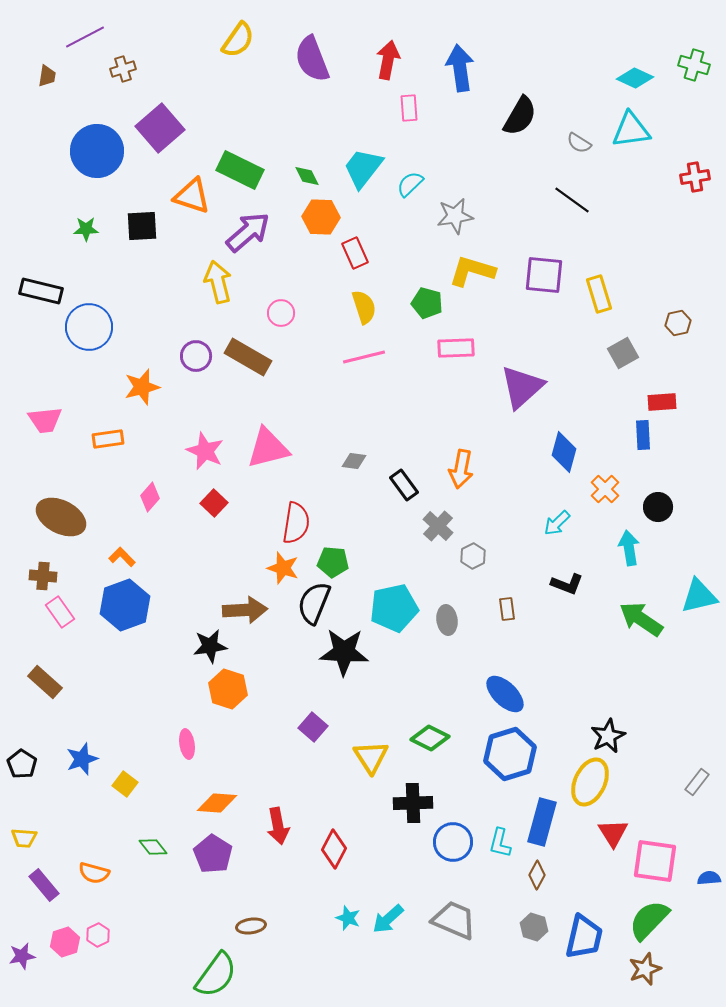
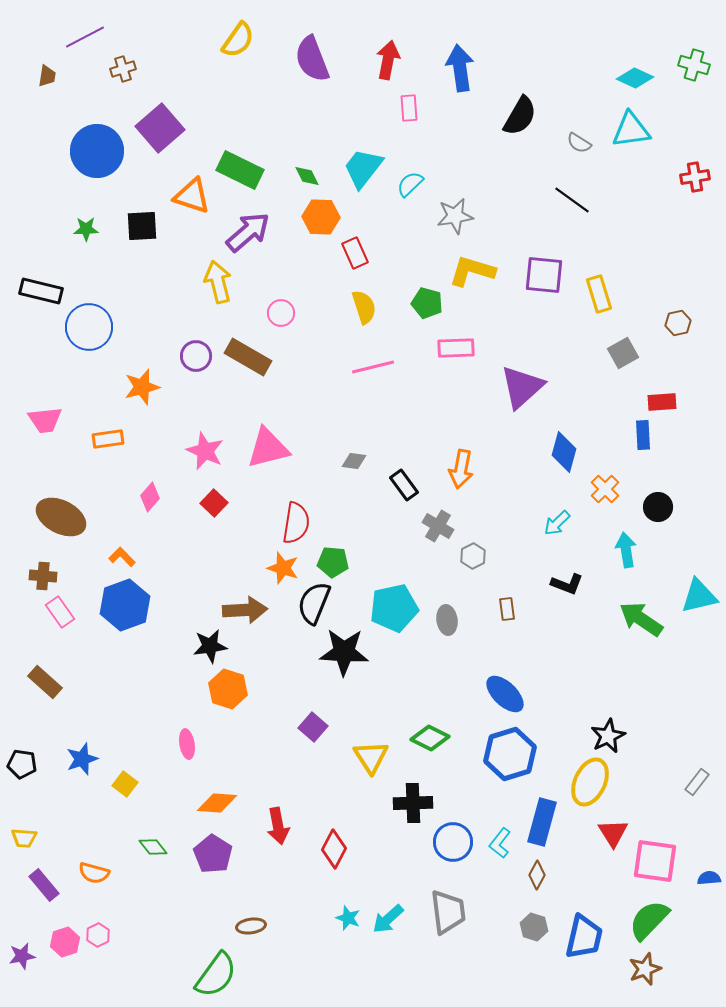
pink line at (364, 357): moved 9 px right, 10 px down
gray cross at (438, 526): rotated 12 degrees counterclockwise
cyan arrow at (629, 548): moved 3 px left, 2 px down
black pentagon at (22, 764): rotated 24 degrees counterclockwise
cyan L-shape at (500, 843): rotated 24 degrees clockwise
gray trapezoid at (454, 920): moved 6 px left, 8 px up; rotated 60 degrees clockwise
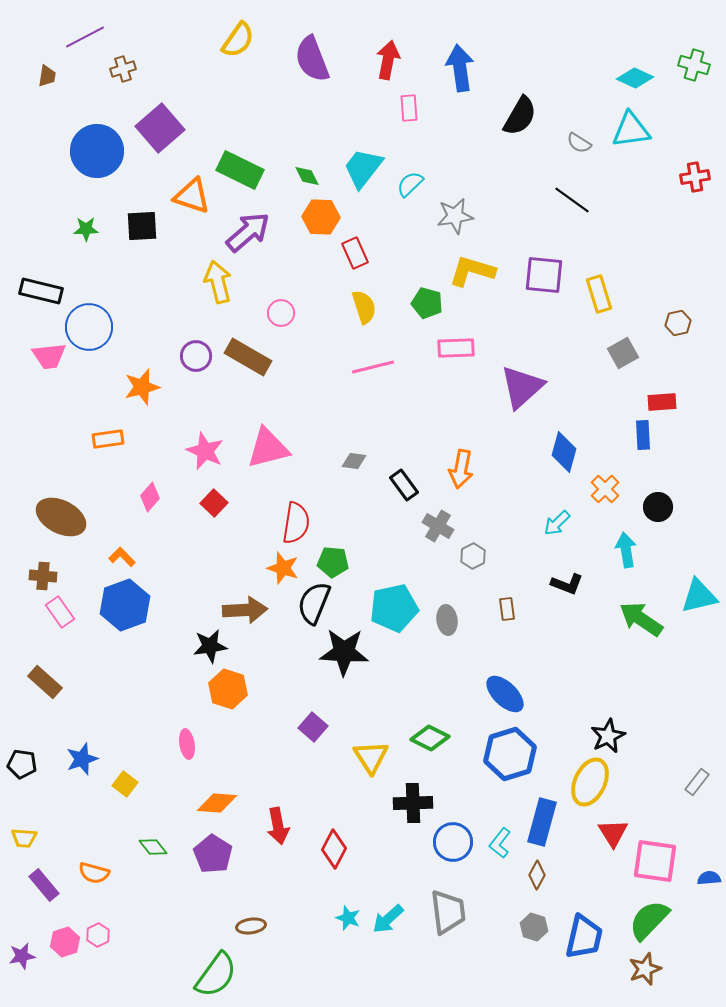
pink trapezoid at (45, 420): moved 4 px right, 64 px up
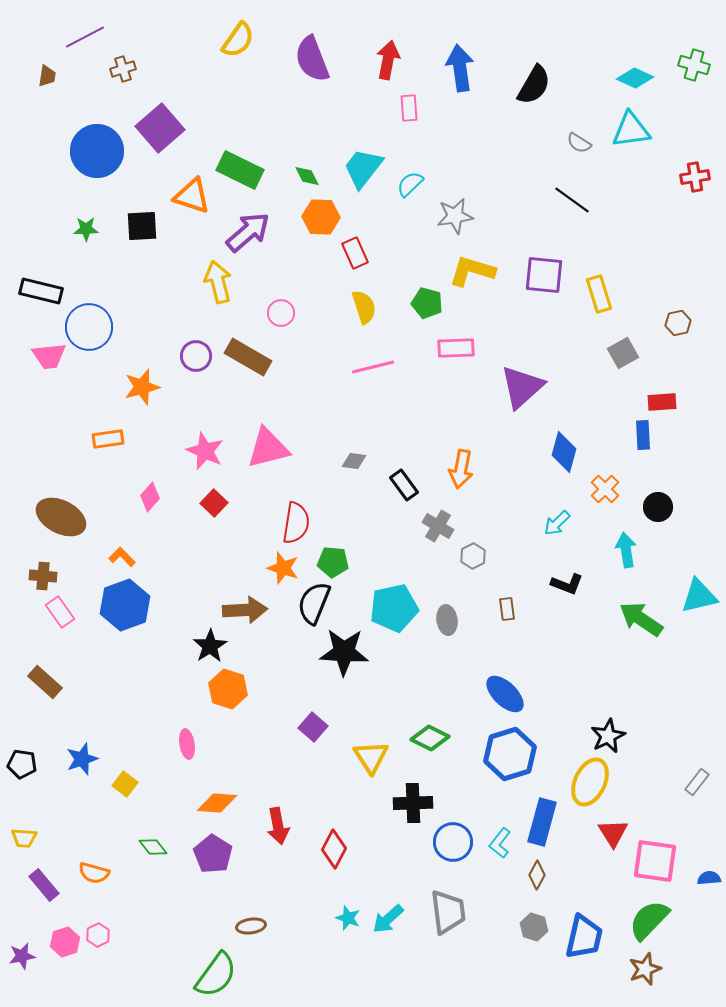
black semicircle at (520, 116): moved 14 px right, 31 px up
black star at (210, 646): rotated 24 degrees counterclockwise
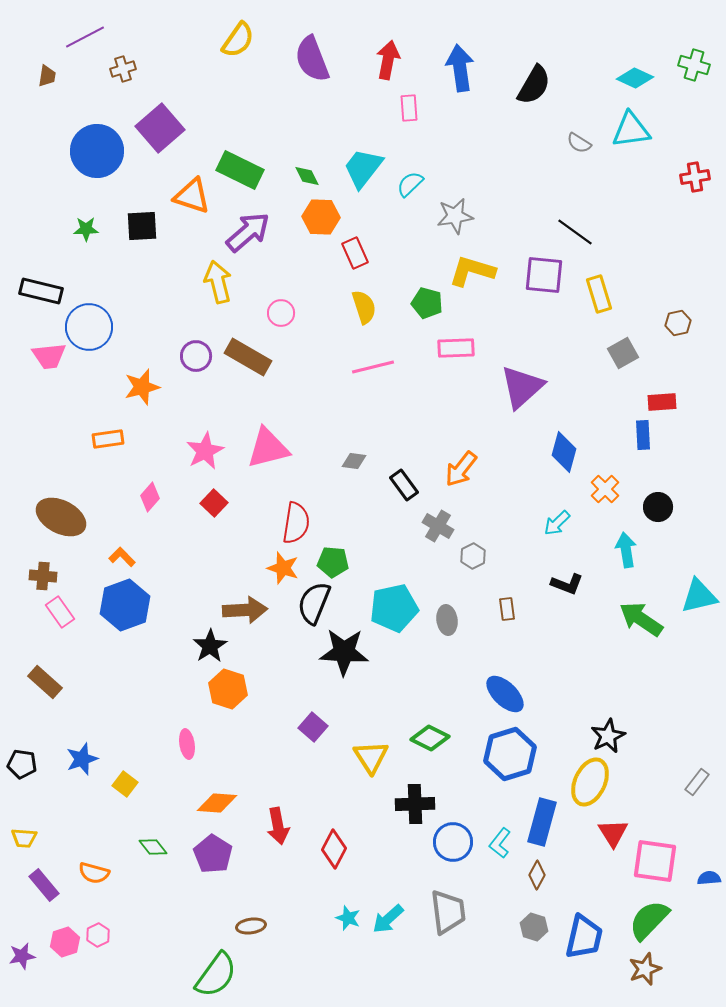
black line at (572, 200): moved 3 px right, 32 px down
pink star at (205, 451): rotated 21 degrees clockwise
orange arrow at (461, 469): rotated 27 degrees clockwise
black cross at (413, 803): moved 2 px right, 1 px down
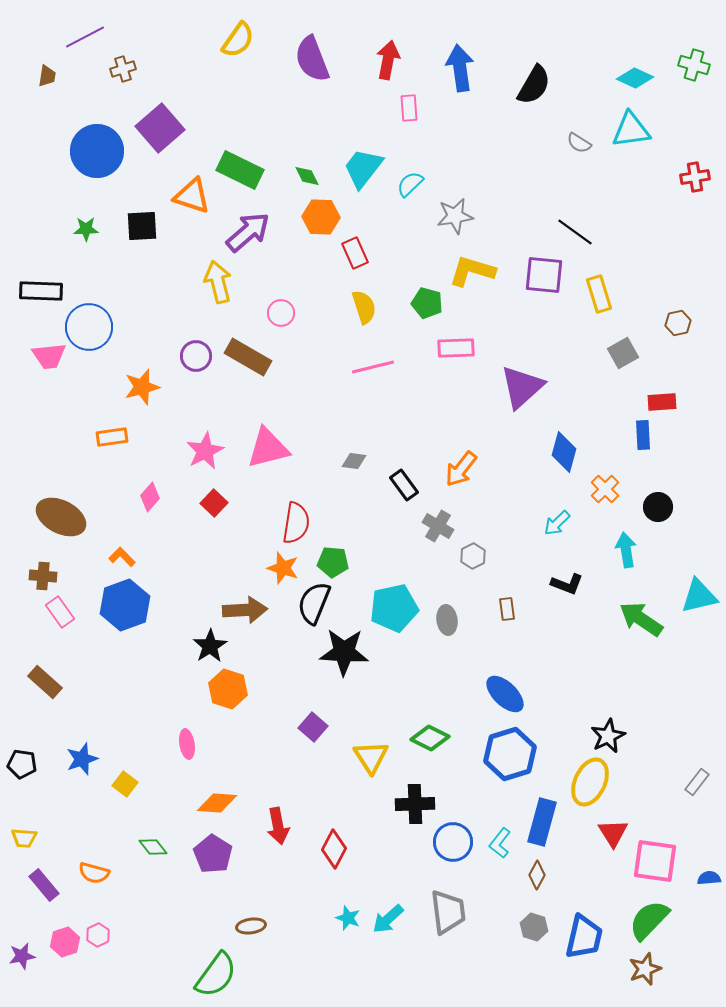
black rectangle at (41, 291): rotated 12 degrees counterclockwise
orange rectangle at (108, 439): moved 4 px right, 2 px up
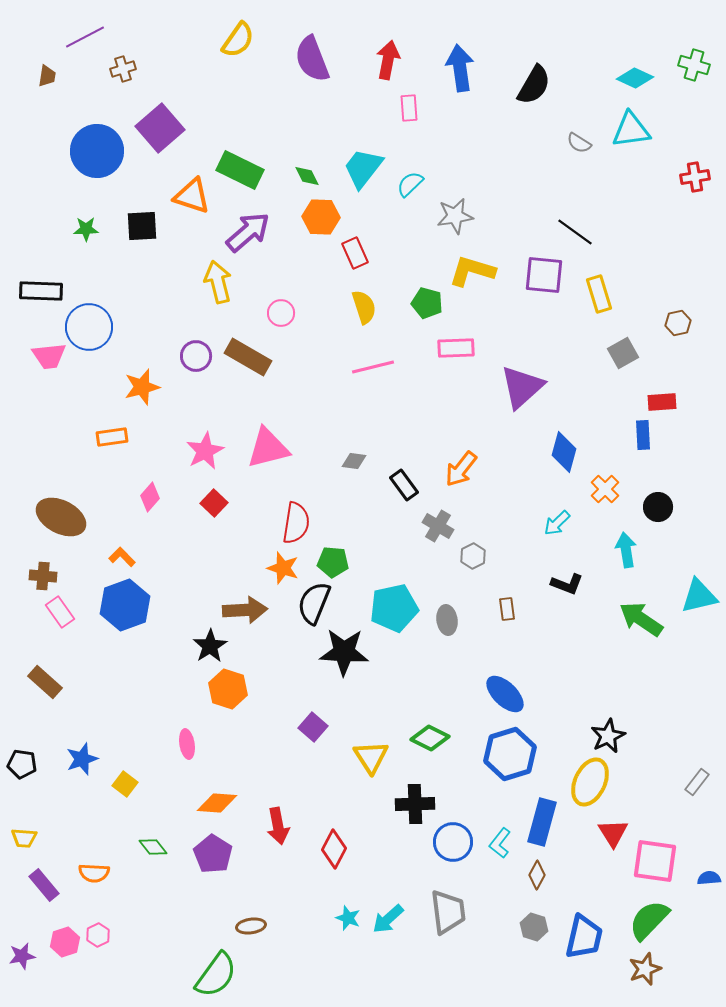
orange semicircle at (94, 873): rotated 12 degrees counterclockwise
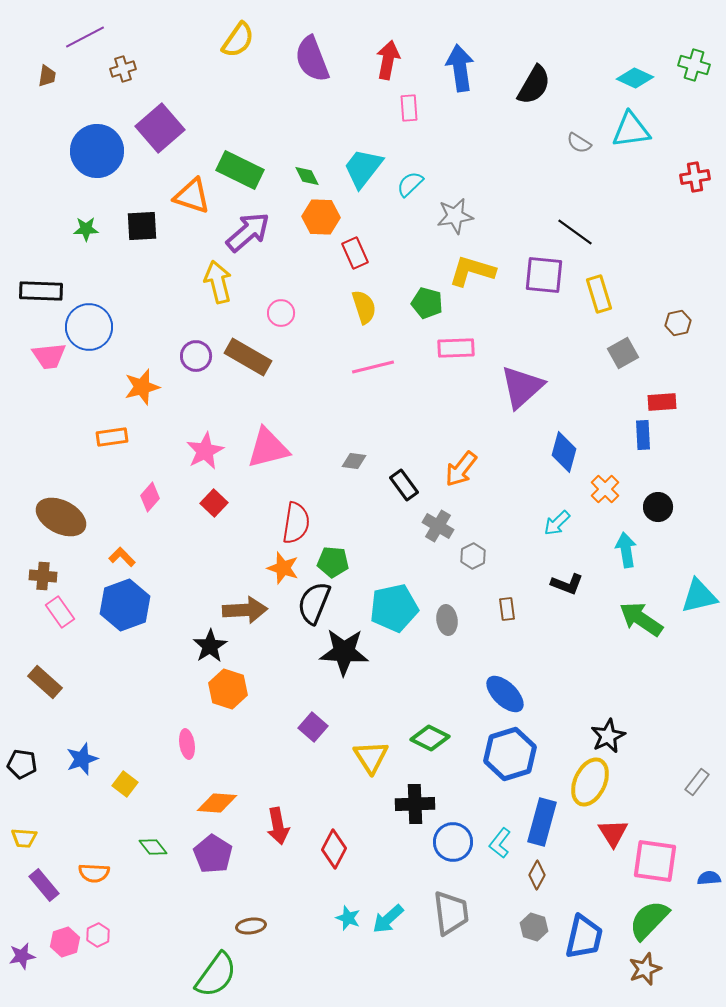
gray trapezoid at (448, 912): moved 3 px right, 1 px down
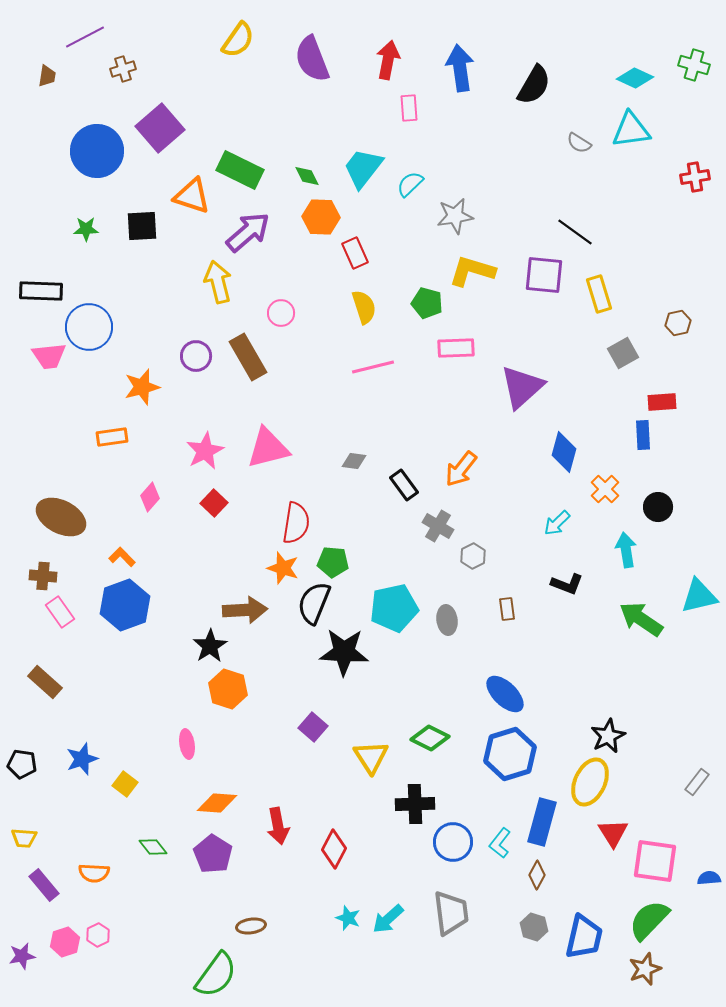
brown rectangle at (248, 357): rotated 30 degrees clockwise
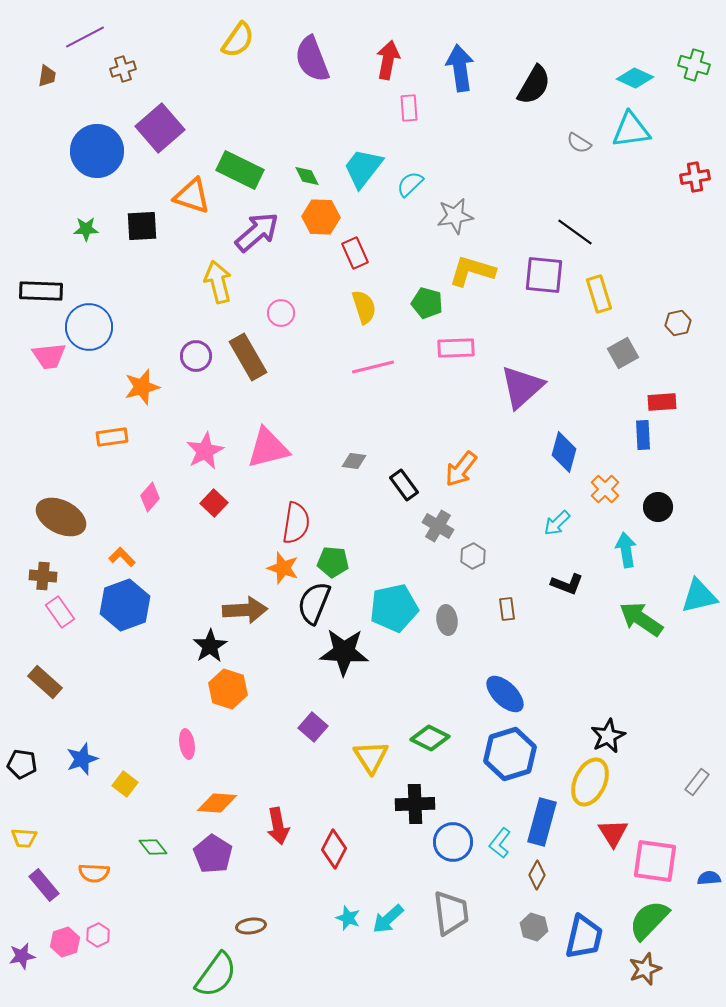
purple arrow at (248, 232): moved 9 px right
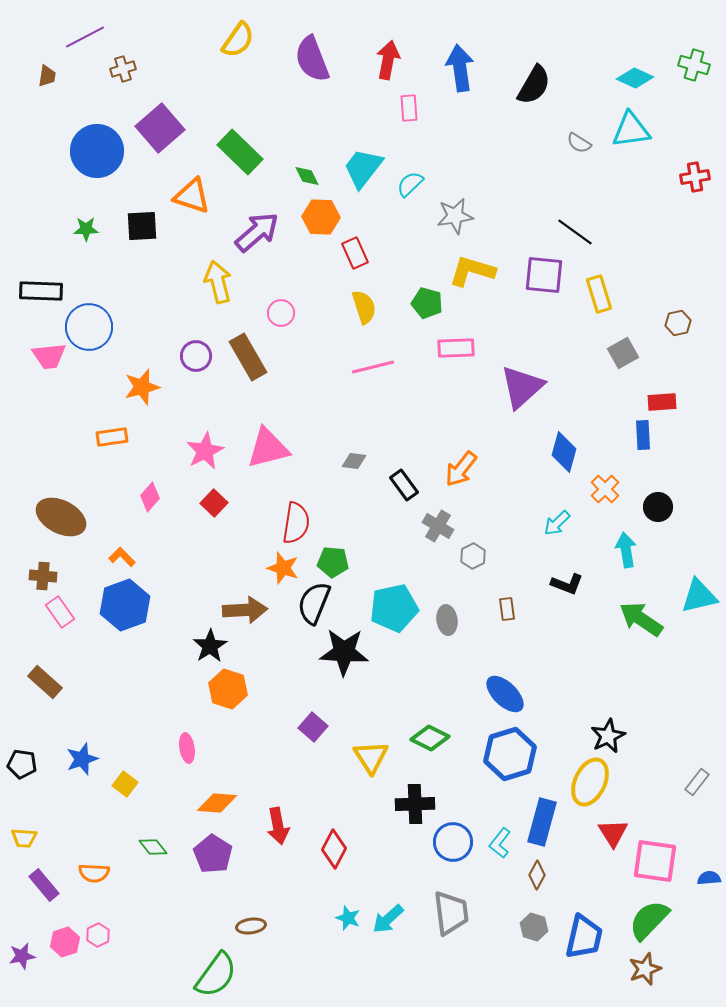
green rectangle at (240, 170): moved 18 px up; rotated 18 degrees clockwise
pink ellipse at (187, 744): moved 4 px down
